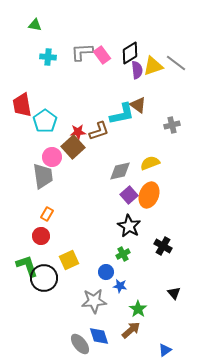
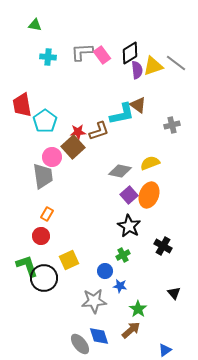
gray diamond: rotated 25 degrees clockwise
green cross: moved 1 px down
blue circle: moved 1 px left, 1 px up
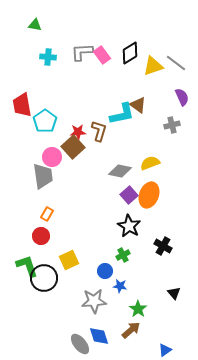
purple semicircle: moved 45 px right, 27 px down; rotated 18 degrees counterclockwise
brown L-shape: rotated 55 degrees counterclockwise
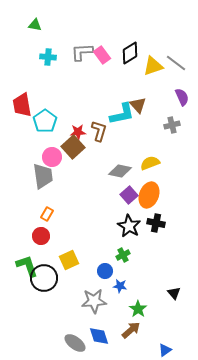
brown triangle: rotated 12 degrees clockwise
black cross: moved 7 px left, 23 px up; rotated 18 degrees counterclockwise
gray ellipse: moved 5 px left, 1 px up; rotated 15 degrees counterclockwise
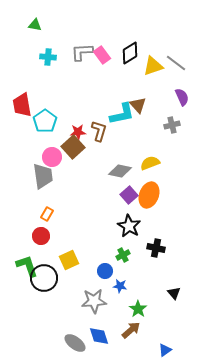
black cross: moved 25 px down
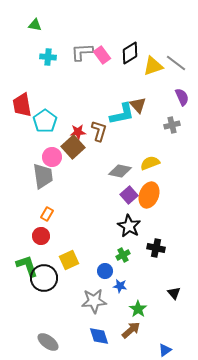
gray ellipse: moved 27 px left, 1 px up
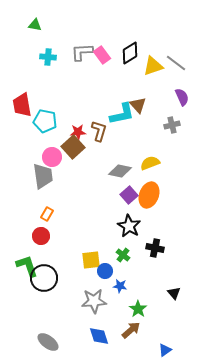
cyan pentagon: rotated 25 degrees counterclockwise
black cross: moved 1 px left
green cross: rotated 24 degrees counterclockwise
yellow square: moved 22 px right; rotated 18 degrees clockwise
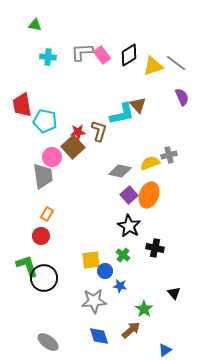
black diamond: moved 1 px left, 2 px down
gray cross: moved 3 px left, 30 px down
green star: moved 6 px right
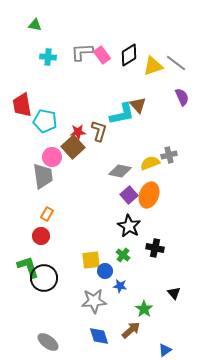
green L-shape: moved 1 px right, 1 px down
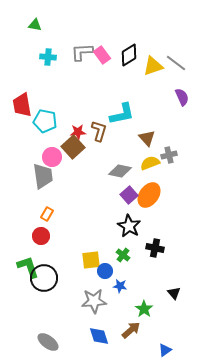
brown triangle: moved 9 px right, 33 px down
orange ellipse: rotated 15 degrees clockwise
